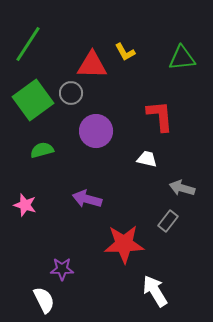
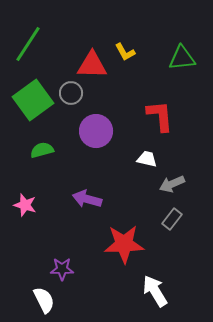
gray arrow: moved 10 px left, 4 px up; rotated 40 degrees counterclockwise
gray rectangle: moved 4 px right, 2 px up
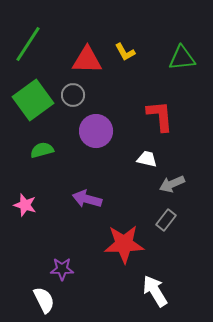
red triangle: moved 5 px left, 5 px up
gray circle: moved 2 px right, 2 px down
gray rectangle: moved 6 px left, 1 px down
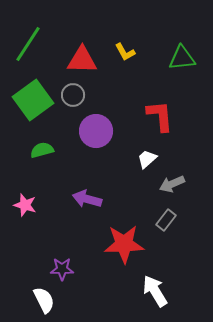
red triangle: moved 5 px left
white trapezoid: rotated 55 degrees counterclockwise
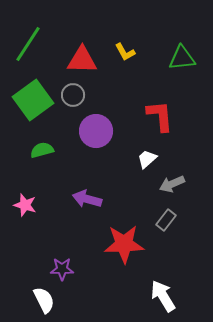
white arrow: moved 8 px right, 5 px down
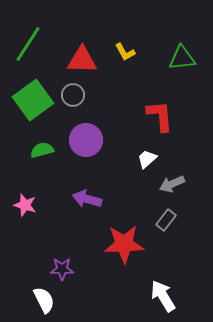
purple circle: moved 10 px left, 9 px down
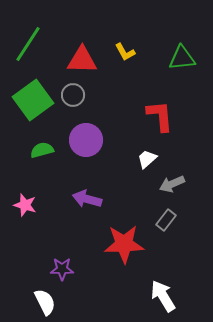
white semicircle: moved 1 px right, 2 px down
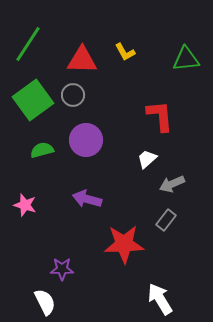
green triangle: moved 4 px right, 1 px down
white arrow: moved 3 px left, 3 px down
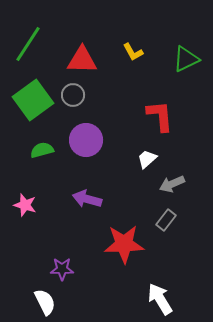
yellow L-shape: moved 8 px right
green triangle: rotated 20 degrees counterclockwise
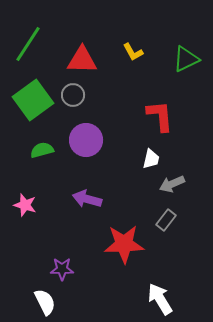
white trapezoid: moved 4 px right; rotated 145 degrees clockwise
